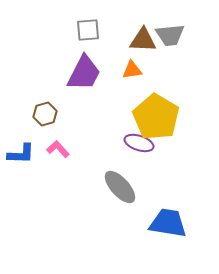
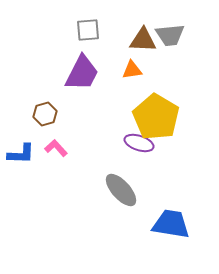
purple trapezoid: moved 2 px left
pink L-shape: moved 2 px left, 1 px up
gray ellipse: moved 1 px right, 3 px down
blue trapezoid: moved 3 px right, 1 px down
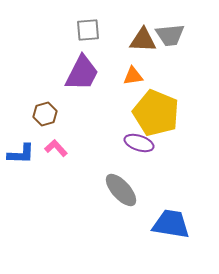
orange triangle: moved 1 px right, 6 px down
yellow pentagon: moved 4 px up; rotated 9 degrees counterclockwise
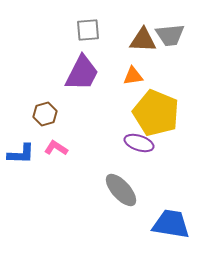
pink L-shape: rotated 15 degrees counterclockwise
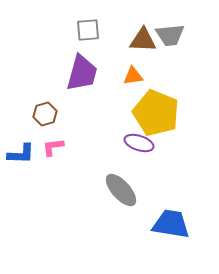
purple trapezoid: rotated 12 degrees counterclockwise
pink L-shape: moved 3 px left, 1 px up; rotated 40 degrees counterclockwise
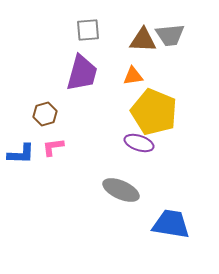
yellow pentagon: moved 2 px left, 1 px up
gray ellipse: rotated 24 degrees counterclockwise
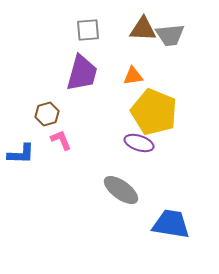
brown triangle: moved 11 px up
brown hexagon: moved 2 px right
pink L-shape: moved 8 px right, 7 px up; rotated 75 degrees clockwise
gray ellipse: rotated 12 degrees clockwise
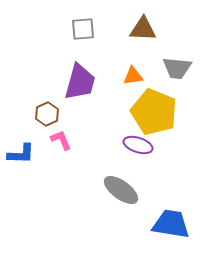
gray square: moved 5 px left, 1 px up
gray trapezoid: moved 7 px right, 33 px down; rotated 12 degrees clockwise
purple trapezoid: moved 2 px left, 9 px down
brown hexagon: rotated 10 degrees counterclockwise
purple ellipse: moved 1 px left, 2 px down
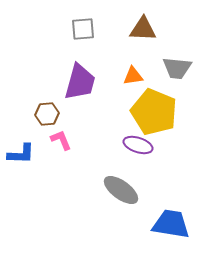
brown hexagon: rotated 20 degrees clockwise
